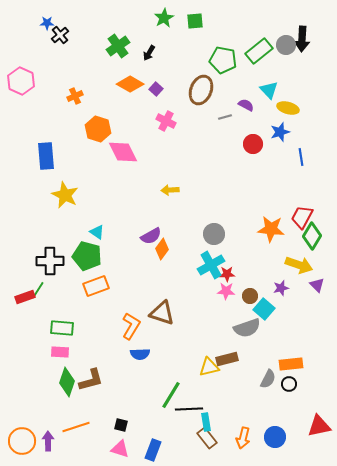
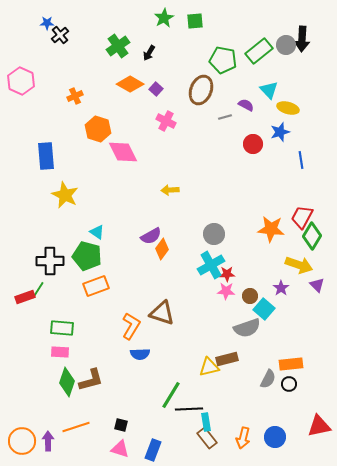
blue line at (301, 157): moved 3 px down
purple star at (281, 288): rotated 21 degrees counterclockwise
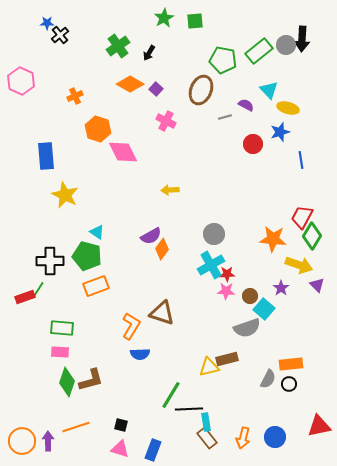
orange star at (271, 229): moved 2 px right, 10 px down
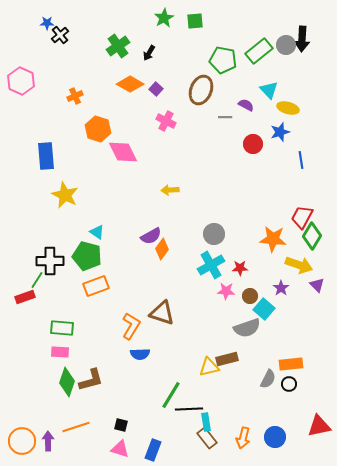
gray line at (225, 117): rotated 16 degrees clockwise
red star at (227, 274): moved 13 px right, 6 px up
green line at (38, 290): moved 1 px left, 10 px up
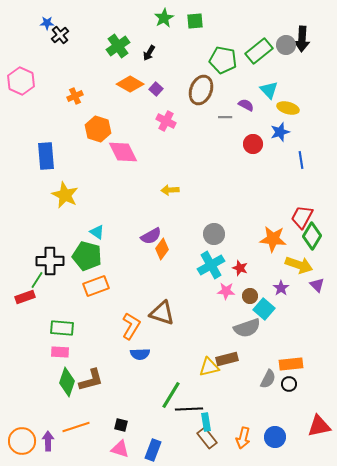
red star at (240, 268): rotated 21 degrees clockwise
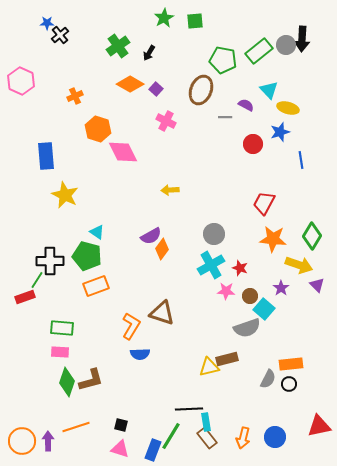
red trapezoid at (302, 217): moved 38 px left, 14 px up
green line at (171, 395): moved 41 px down
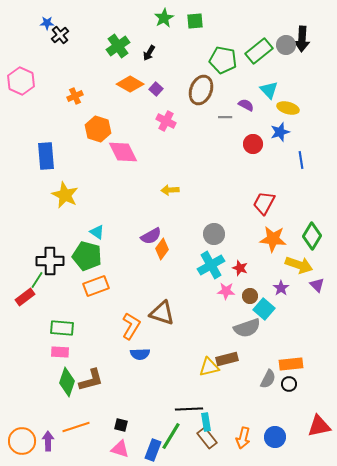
red rectangle at (25, 297): rotated 18 degrees counterclockwise
